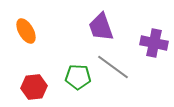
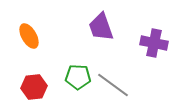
orange ellipse: moved 3 px right, 5 px down
gray line: moved 18 px down
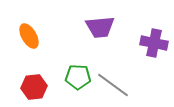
purple trapezoid: moved 1 px left; rotated 76 degrees counterclockwise
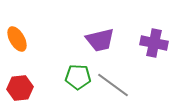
purple trapezoid: moved 13 px down; rotated 8 degrees counterclockwise
orange ellipse: moved 12 px left, 3 px down
red hexagon: moved 14 px left, 1 px down
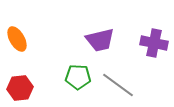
gray line: moved 5 px right
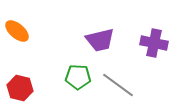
orange ellipse: moved 8 px up; rotated 20 degrees counterclockwise
red hexagon: rotated 20 degrees clockwise
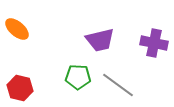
orange ellipse: moved 2 px up
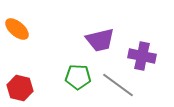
purple cross: moved 12 px left, 13 px down
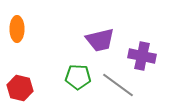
orange ellipse: rotated 50 degrees clockwise
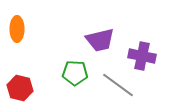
green pentagon: moved 3 px left, 4 px up
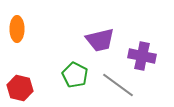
green pentagon: moved 2 px down; rotated 25 degrees clockwise
